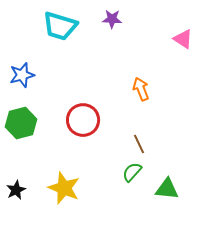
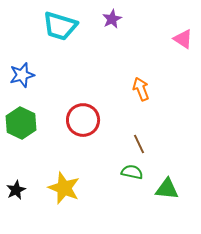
purple star: rotated 30 degrees counterclockwise
green hexagon: rotated 20 degrees counterclockwise
green semicircle: rotated 60 degrees clockwise
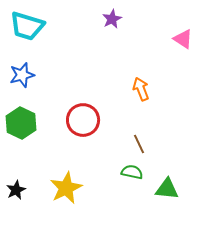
cyan trapezoid: moved 33 px left
yellow star: moved 2 px right; rotated 24 degrees clockwise
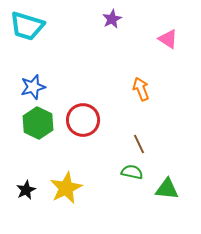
pink triangle: moved 15 px left
blue star: moved 11 px right, 12 px down
green hexagon: moved 17 px right
black star: moved 10 px right
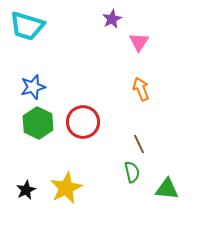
pink triangle: moved 29 px left, 3 px down; rotated 30 degrees clockwise
red circle: moved 2 px down
green semicircle: rotated 65 degrees clockwise
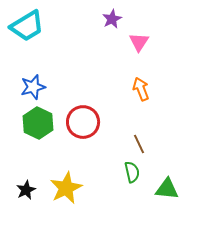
cyan trapezoid: rotated 48 degrees counterclockwise
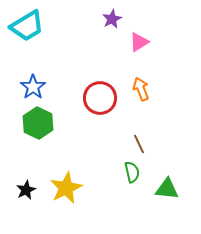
pink triangle: rotated 25 degrees clockwise
blue star: rotated 20 degrees counterclockwise
red circle: moved 17 px right, 24 px up
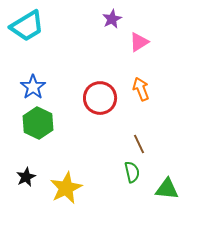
black star: moved 13 px up
